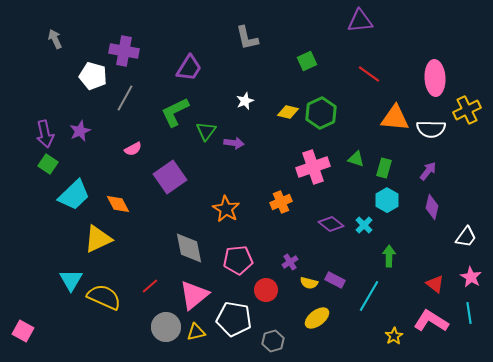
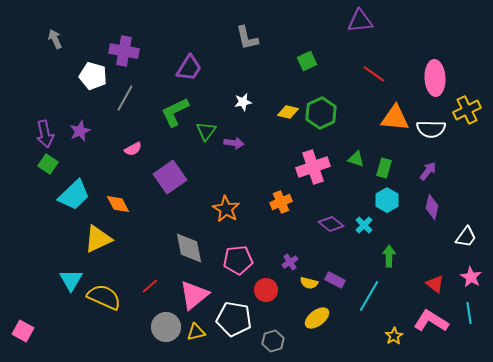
red line at (369, 74): moved 5 px right
white star at (245, 101): moved 2 px left, 1 px down; rotated 12 degrees clockwise
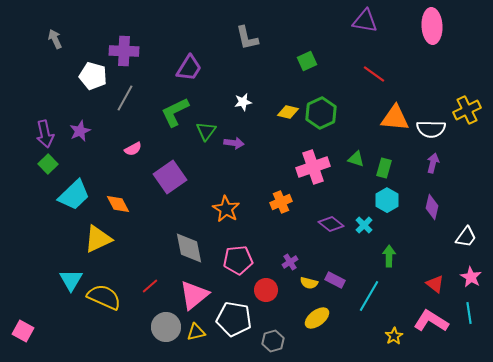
purple triangle at (360, 21): moved 5 px right; rotated 16 degrees clockwise
purple cross at (124, 51): rotated 8 degrees counterclockwise
pink ellipse at (435, 78): moved 3 px left, 52 px up
green square at (48, 164): rotated 12 degrees clockwise
purple arrow at (428, 171): moved 5 px right, 8 px up; rotated 24 degrees counterclockwise
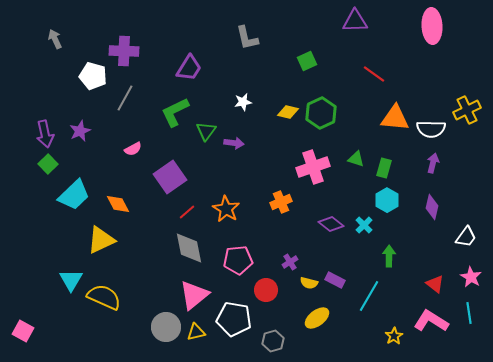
purple triangle at (365, 21): moved 10 px left; rotated 12 degrees counterclockwise
yellow triangle at (98, 239): moved 3 px right, 1 px down
red line at (150, 286): moved 37 px right, 74 px up
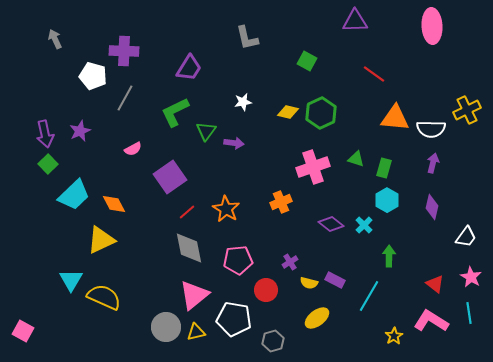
green square at (307, 61): rotated 36 degrees counterclockwise
orange diamond at (118, 204): moved 4 px left
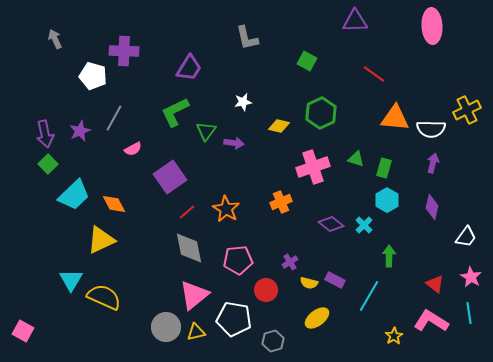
gray line at (125, 98): moved 11 px left, 20 px down
yellow diamond at (288, 112): moved 9 px left, 14 px down
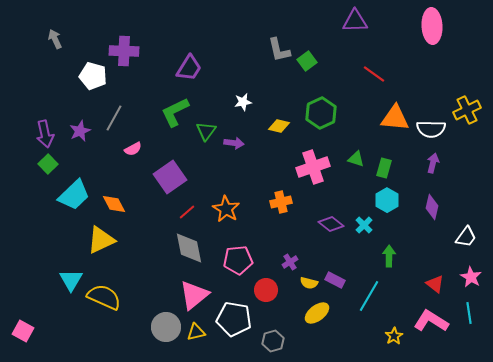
gray L-shape at (247, 38): moved 32 px right, 12 px down
green square at (307, 61): rotated 24 degrees clockwise
orange cross at (281, 202): rotated 10 degrees clockwise
yellow ellipse at (317, 318): moved 5 px up
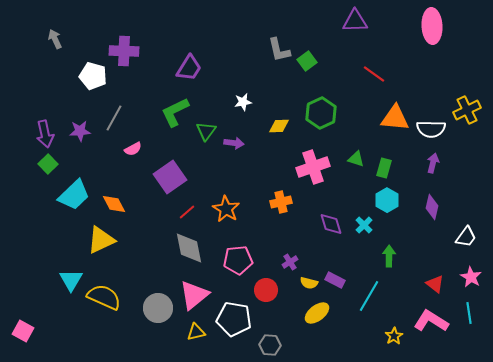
yellow diamond at (279, 126): rotated 15 degrees counterclockwise
purple star at (80, 131): rotated 20 degrees clockwise
purple diamond at (331, 224): rotated 35 degrees clockwise
gray circle at (166, 327): moved 8 px left, 19 px up
gray hexagon at (273, 341): moved 3 px left, 4 px down; rotated 20 degrees clockwise
